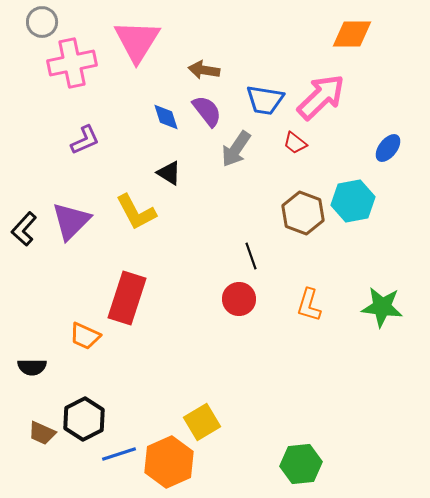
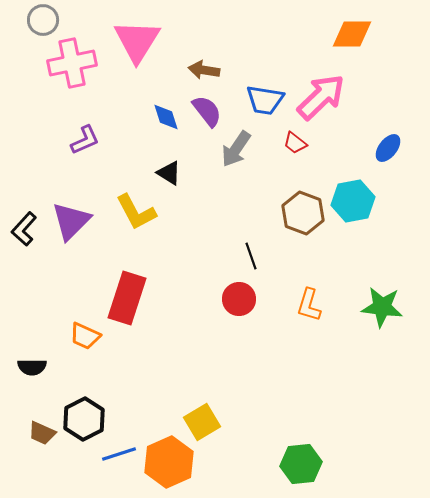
gray circle: moved 1 px right, 2 px up
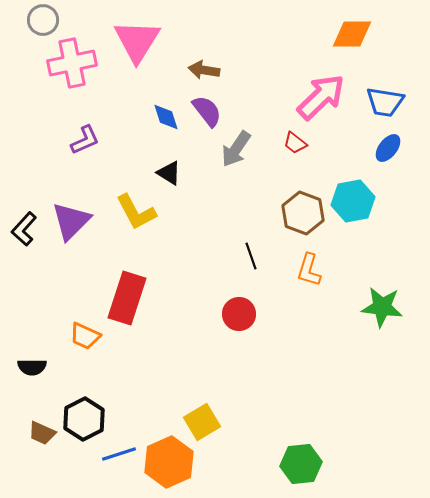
blue trapezoid: moved 120 px right, 2 px down
red circle: moved 15 px down
orange L-shape: moved 35 px up
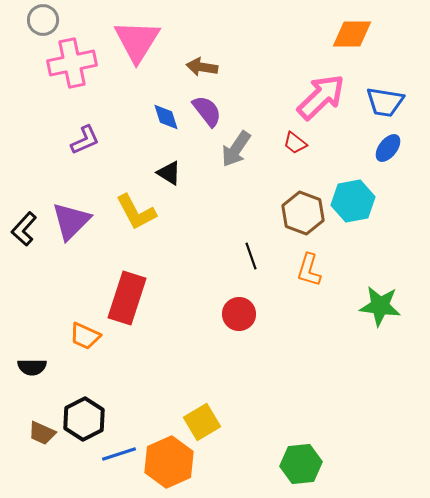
brown arrow: moved 2 px left, 3 px up
green star: moved 2 px left, 1 px up
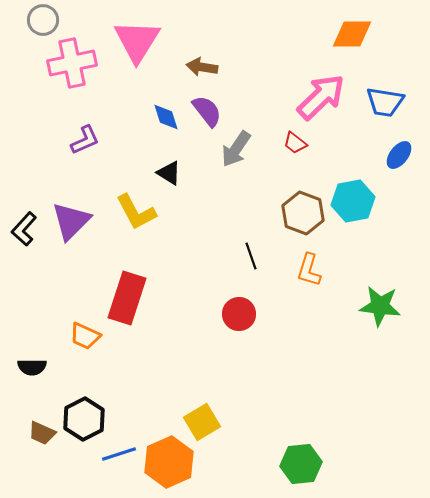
blue ellipse: moved 11 px right, 7 px down
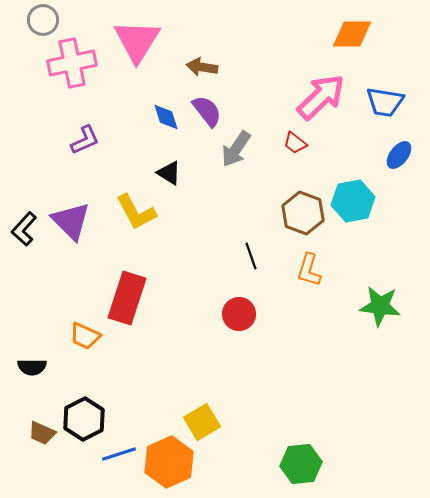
purple triangle: rotated 30 degrees counterclockwise
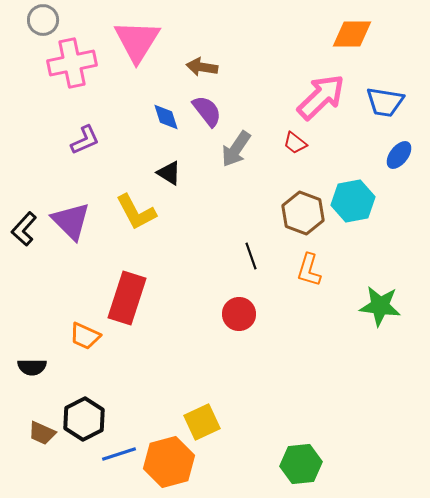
yellow square: rotated 6 degrees clockwise
orange hexagon: rotated 9 degrees clockwise
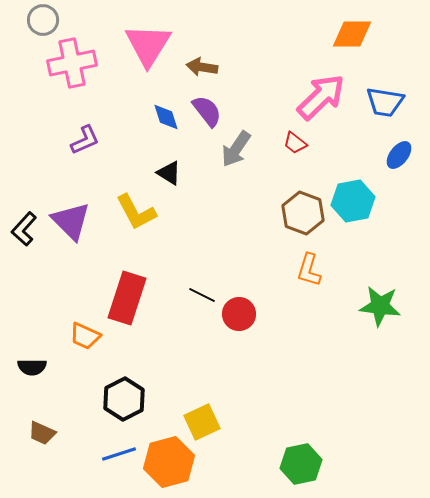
pink triangle: moved 11 px right, 4 px down
black line: moved 49 px left, 39 px down; rotated 44 degrees counterclockwise
black hexagon: moved 40 px right, 20 px up
green hexagon: rotated 6 degrees counterclockwise
